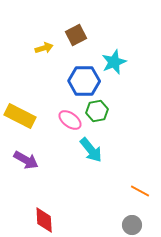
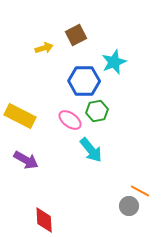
gray circle: moved 3 px left, 19 px up
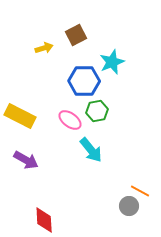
cyan star: moved 2 px left
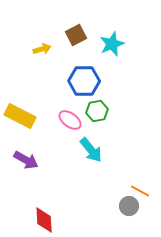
yellow arrow: moved 2 px left, 1 px down
cyan star: moved 18 px up
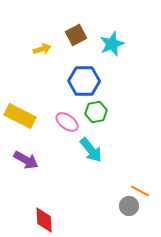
green hexagon: moved 1 px left, 1 px down
pink ellipse: moved 3 px left, 2 px down
